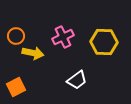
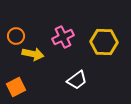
yellow arrow: moved 1 px down
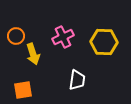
yellow arrow: rotated 60 degrees clockwise
white trapezoid: rotated 45 degrees counterclockwise
orange square: moved 7 px right, 3 px down; rotated 18 degrees clockwise
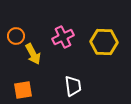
yellow arrow: rotated 10 degrees counterclockwise
white trapezoid: moved 4 px left, 6 px down; rotated 15 degrees counterclockwise
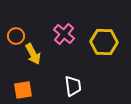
pink cross: moved 1 px right, 3 px up; rotated 25 degrees counterclockwise
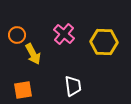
orange circle: moved 1 px right, 1 px up
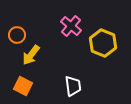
pink cross: moved 7 px right, 8 px up
yellow hexagon: moved 1 px left, 1 px down; rotated 20 degrees clockwise
yellow arrow: moved 2 px left, 1 px down; rotated 65 degrees clockwise
orange square: moved 4 px up; rotated 36 degrees clockwise
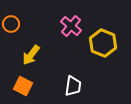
orange circle: moved 6 px left, 11 px up
white trapezoid: rotated 15 degrees clockwise
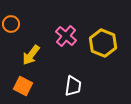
pink cross: moved 5 px left, 10 px down
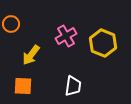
pink cross: rotated 20 degrees clockwise
orange square: rotated 24 degrees counterclockwise
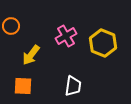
orange circle: moved 2 px down
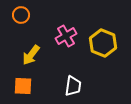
orange circle: moved 10 px right, 11 px up
